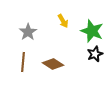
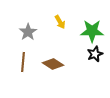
yellow arrow: moved 3 px left, 1 px down
green star: rotated 20 degrees counterclockwise
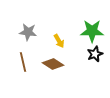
yellow arrow: moved 1 px left, 19 px down
gray star: rotated 30 degrees counterclockwise
brown line: rotated 18 degrees counterclockwise
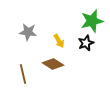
green star: moved 10 px up; rotated 15 degrees counterclockwise
black star: moved 9 px left, 11 px up
brown line: moved 12 px down
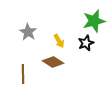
green star: moved 2 px right
gray star: rotated 24 degrees clockwise
brown diamond: moved 2 px up
brown line: rotated 12 degrees clockwise
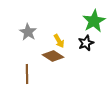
green star: rotated 15 degrees counterclockwise
brown diamond: moved 6 px up
brown line: moved 4 px right
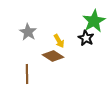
black star: moved 5 px up; rotated 21 degrees counterclockwise
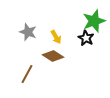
green star: rotated 10 degrees clockwise
gray star: rotated 12 degrees counterclockwise
yellow arrow: moved 3 px left, 4 px up
brown line: rotated 30 degrees clockwise
